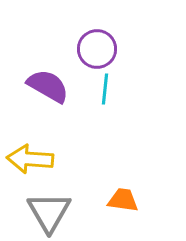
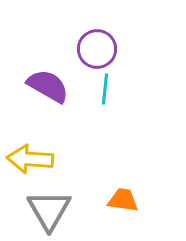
gray triangle: moved 2 px up
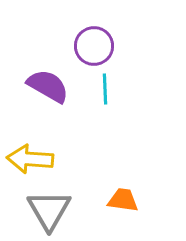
purple circle: moved 3 px left, 3 px up
cyan line: rotated 8 degrees counterclockwise
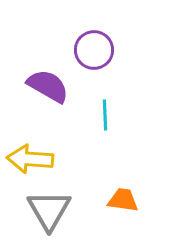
purple circle: moved 4 px down
cyan line: moved 26 px down
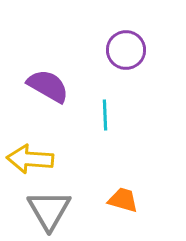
purple circle: moved 32 px right
orange trapezoid: rotated 8 degrees clockwise
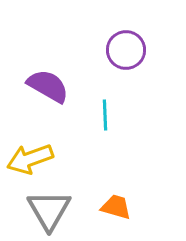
yellow arrow: rotated 24 degrees counterclockwise
orange trapezoid: moved 7 px left, 7 px down
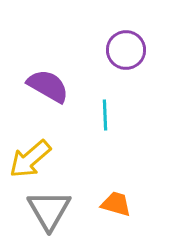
yellow arrow: rotated 21 degrees counterclockwise
orange trapezoid: moved 3 px up
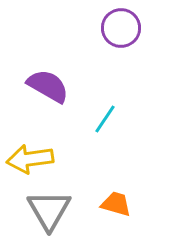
purple circle: moved 5 px left, 22 px up
cyan line: moved 4 px down; rotated 36 degrees clockwise
yellow arrow: rotated 33 degrees clockwise
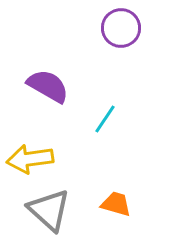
gray triangle: rotated 18 degrees counterclockwise
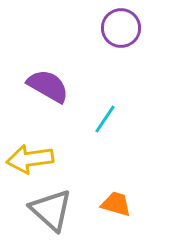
gray triangle: moved 2 px right
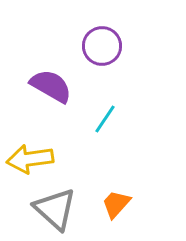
purple circle: moved 19 px left, 18 px down
purple semicircle: moved 3 px right
orange trapezoid: rotated 64 degrees counterclockwise
gray triangle: moved 4 px right, 1 px up
